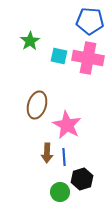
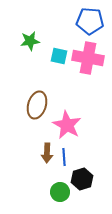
green star: rotated 24 degrees clockwise
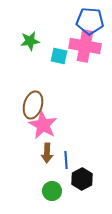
pink cross: moved 3 px left, 12 px up
brown ellipse: moved 4 px left
pink star: moved 24 px left
blue line: moved 2 px right, 3 px down
black hexagon: rotated 10 degrees counterclockwise
green circle: moved 8 px left, 1 px up
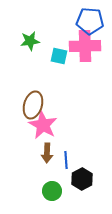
pink cross: rotated 12 degrees counterclockwise
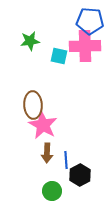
brown ellipse: rotated 20 degrees counterclockwise
black hexagon: moved 2 px left, 4 px up
